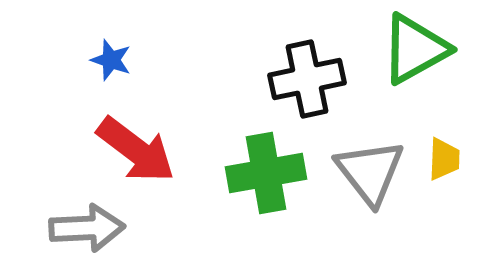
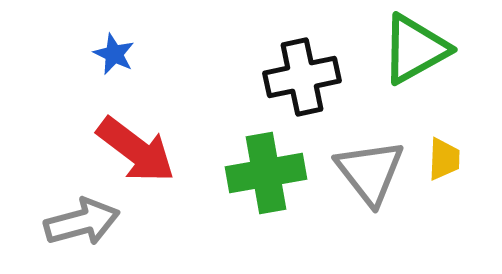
blue star: moved 3 px right, 6 px up; rotated 6 degrees clockwise
black cross: moved 5 px left, 2 px up
gray arrow: moved 5 px left, 6 px up; rotated 12 degrees counterclockwise
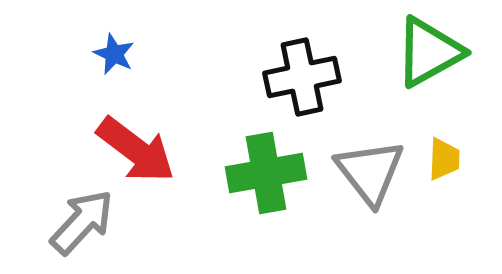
green triangle: moved 14 px right, 3 px down
gray arrow: rotated 32 degrees counterclockwise
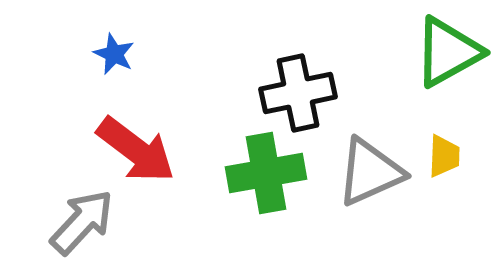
green triangle: moved 19 px right
black cross: moved 4 px left, 16 px down
yellow trapezoid: moved 3 px up
gray triangle: rotated 44 degrees clockwise
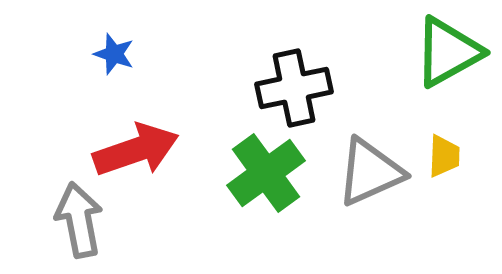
blue star: rotated 6 degrees counterclockwise
black cross: moved 4 px left, 5 px up
red arrow: rotated 56 degrees counterclockwise
green cross: rotated 26 degrees counterclockwise
gray arrow: moved 3 px left, 2 px up; rotated 54 degrees counterclockwise
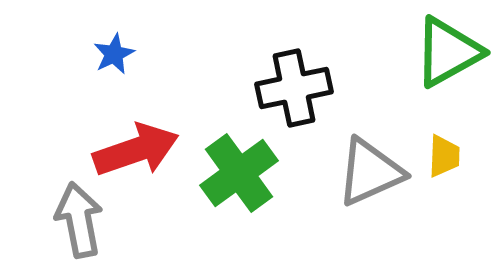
blue star: rotated 27 degrees clockwise
green cross: moved 27 px left
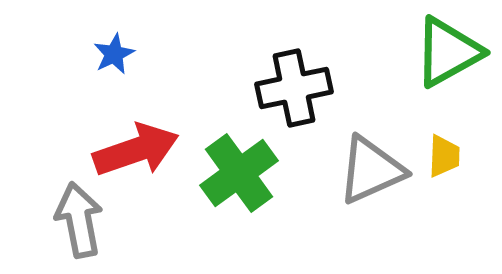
gray triangle: moved 1 px right, 2 px up
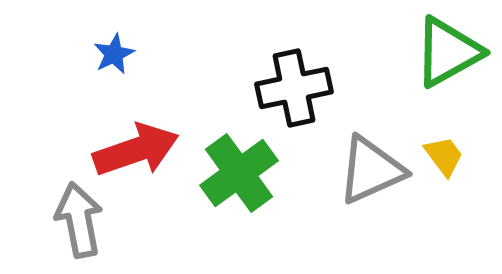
yellow trapezoid: rotated 39 degrees counterclockwise
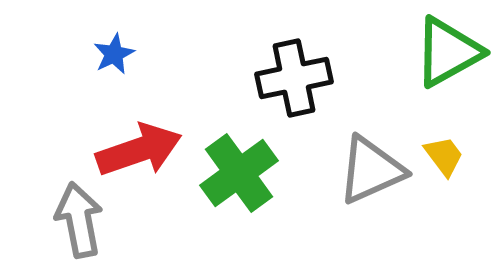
black cross: moved 10 px up
red arrow: moved 3 px right
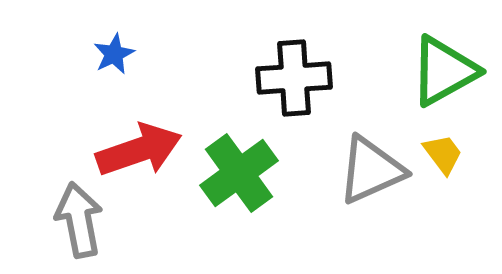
green triangle: moved 4 px left, 19 px down
black cross: rotated 8 degrees clockwise
yellow trapezoid: moved 1 px left, 2 px up
